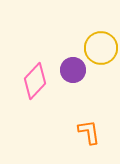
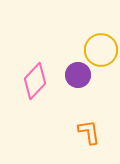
yellow circle: moved 2 px down
purple circle: moved 5 px right, 5 px down
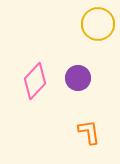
yellow circle: moved 3 px left, 26 px up
purple circle: moved 3 px down
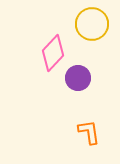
yellow circle: moved 6 px left
pink diamond: moved 18 px right, 28 px up
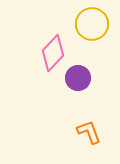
orange L-shape: rotated 12 degrees counterclockwise
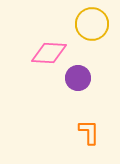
pink diamond: moved 4 px left; rotated 51 degrees clockwise
orange L-shape: rotated 20 degrees clockwise
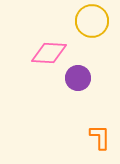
yellow circle: moved 3 px up
orange L-shape: moved 11 px right, 5 px down
